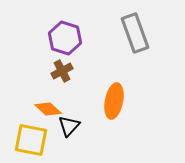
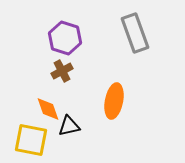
orange diamond: rotated 28 degrees clockwise
black triangle: rotated 35 degrees clockwise
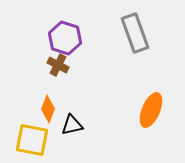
brown cross: moved 4 px left, 6 px up; rotated 35 degrees counterclockwise
orange ellipse: moved 37 px right, 9 px down; rotated 12 degrees clockwise
orange diamond: rotated 40 degrees clockwise
black triangle: moved 3 px right, 1 px up
yellow square: moved 1 px right
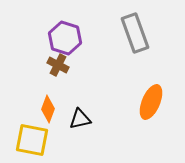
orange ellipse: moved 8 px up
black triangle: moved 8 px right, 6 px up
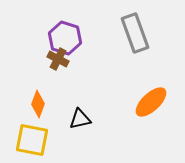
brown cross: moved 6 px up
orange ellipse: rotated 24 degrees clockwise
orange diamond: moved 10 px left, 5 px up
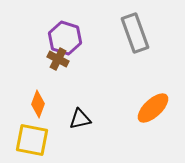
orange ellipse: moved 2 px right, 6 px down
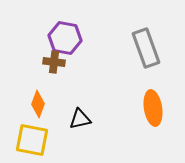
gray rectangle: moved 11 px right, 15 px down
purple hexagon: rotated 8 degrees counterclockwise
brown cross: moved 4 px left, 3 px down; rotated 20 degrees counterclockwise
orange ellipse: rotated 56 degrees counterclockwise
